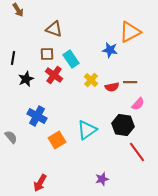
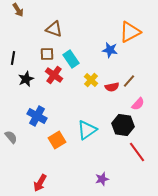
brown line: moved 1 px left, 1 px up; rotated 48 degrees counterclockwise
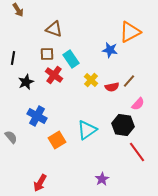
black star: moved 3 px down
purple star: rotated 16 degrees counterclockwise
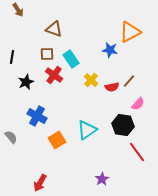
black line: moved 1 px left, 1 px up
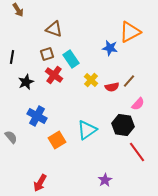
blue star: moved 2 px up
brown square: rotated 16 degrees counterclockwise
purple star: moved 3 px right, 1 px down
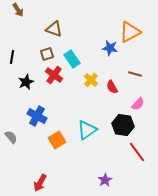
cyan rectangle: moved 1 px right
brown line: moved 6 px right, 7 px up; rotated 64 degrees clockwise
red semicircle: rotated 72 degrees clockwise
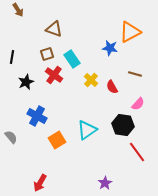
purple star: moved 3 px down
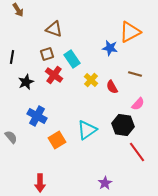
red arrow: rotated 30 degrees counterclockwise
